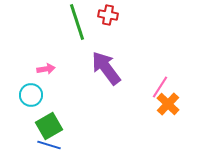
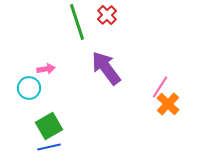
red cross: moved 1 px left; rotated 36 degrees clockwise
cyan circle: moved 2 px left, 7 px up
blue line: moved 2 px down; rotated 30 degrees counterclockwise
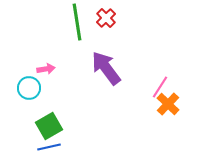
red cross: moved 1 px left, 3 px down
green line: rotated 9 degrees clockwise
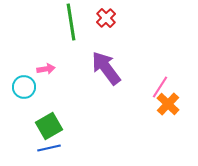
green line: moved 6 px left
cyan circle: moved 5 px left, 1 px up
blue line: moved 1 px down
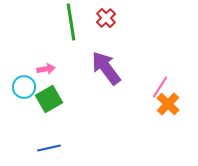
green square: moved 27 px up
